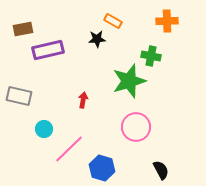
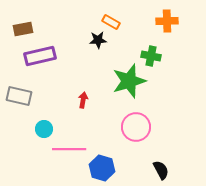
orange rectangle: moved 2 px left, 1 px down
black star: moved 1 px right, 1 px down
purple rectangle: moved 8 px left, 6 px down
pink line: rotated 44 degrees clockwise
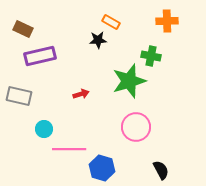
brown rectangle: rotated 36 degrees clockwise
red arrow: moved 2 px left, 6 px up; rotated 63 degrees clockwise
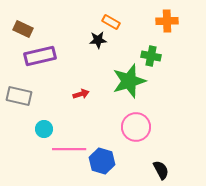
blue hexagon: moved 7 px up
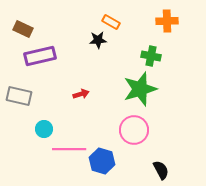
green star: moved 11 px right, 8 px down
pink circle: moved 2 px left, 3 px down
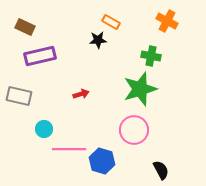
orange cross: rotated 30 degrees clockwise
brown rectangle: moved 2 px right, 2 px up
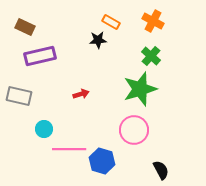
orange cross: moved 14 px left
green cross: rotated 30 degrees clockwise
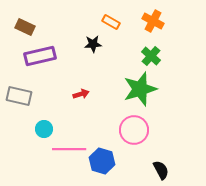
black star: moved 5 px left, 4 px down
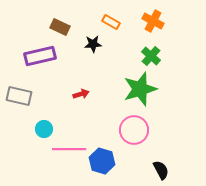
brown rectangle: moved 35 px right
